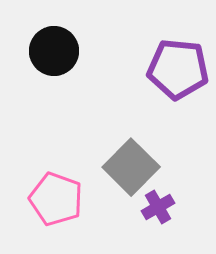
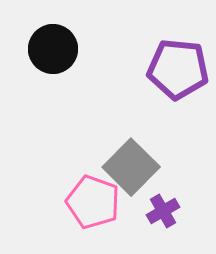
black circle: moved 1 px left, 2 px up
pink pentagon: moved 37 px right, 3 px down
purple cross: moved 5 px right, 4 px down
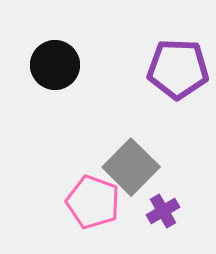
black circle: moved 2 px right, 16 px down
purple pentagon: rotated 4 degrees counterclockwise
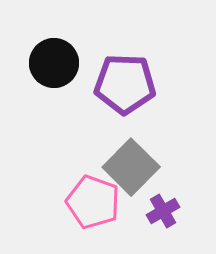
black circle: moved 1 px left, 2 px up
purple pentagon: moved 53 px left, 15 px down
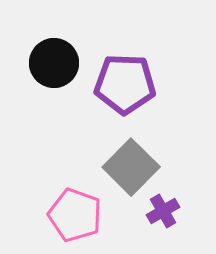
pink pentagon: moved 18 px left, 13 px down
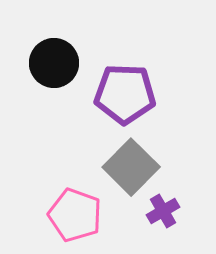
purple pentagon: moved 10 px down
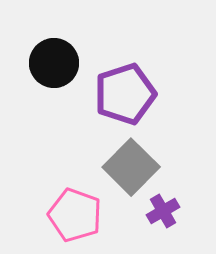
purple pentagon: rotated 20 degrees counterclockwise
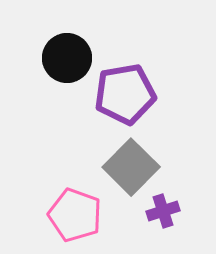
black circle: moved 13 px right, 5 px up
purple pentagon: rotated 8 degrees clockwise
purple cross: rotated 12 degrees clockwise
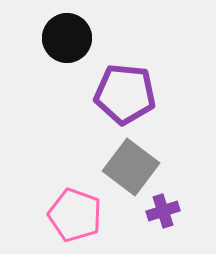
black circle: moved 20 px up
purple pentagon: rotated 16 degrees clockwise
gray square: rotated 8 degrees counterclockwise
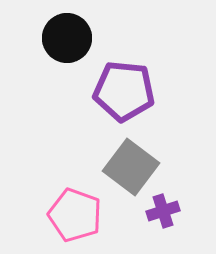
purple pentagon: moved 1 px left, 3 px up
